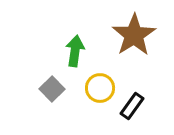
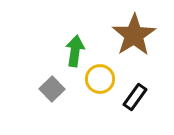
yellow circle: moved 9 px up
black rectangle: moved 3 px right, 9 px up
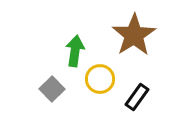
black rectangle: moved 2 px right
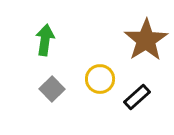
brown star: moved 12 px right, 5 px down
green arrow: moved 30 px left, 11 px up
black rectangle: rotated 12 degrees clockwise
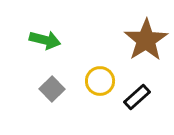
green arrow: rotated 96 degrees clockwise
yellow circle: moved 2 px down
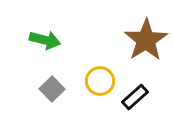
black rectangle: moved 2 px left
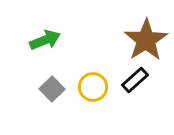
green arrow: rotated 36 degrees counterclockwise
yellow circle: moved 7 px left, 6 px down
black rectangle: moved 17 px up
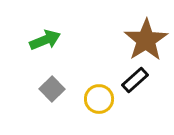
yellow circle: moved 6 px right, 12 px down
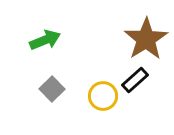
brown star: moved 1 px up
yellow circle: moved 4 px right, 3 px up
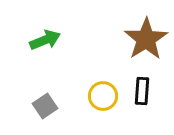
black rectangle: moved 7 px right, 11 px down; rotated 44 degrees counterclockwise
gray square: moved 7 px left, 17 px down; rotated 10 degrees clockwise
